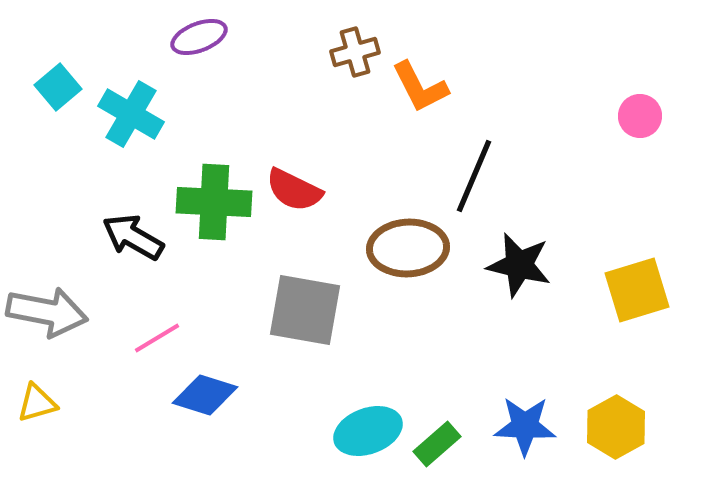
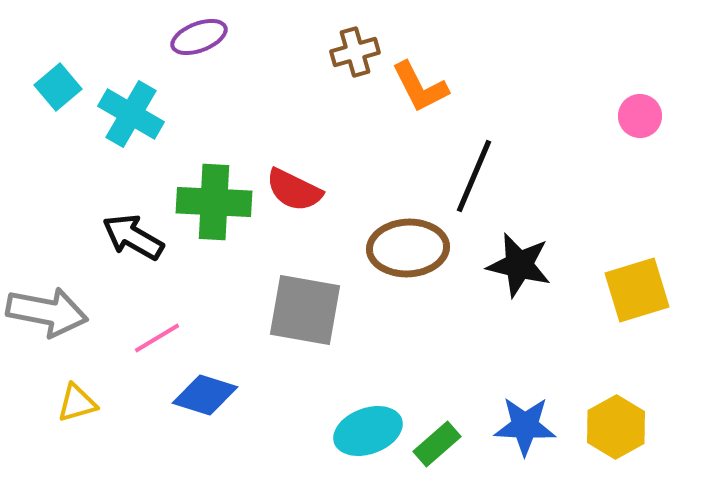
yellow triangle: moved 40 px right
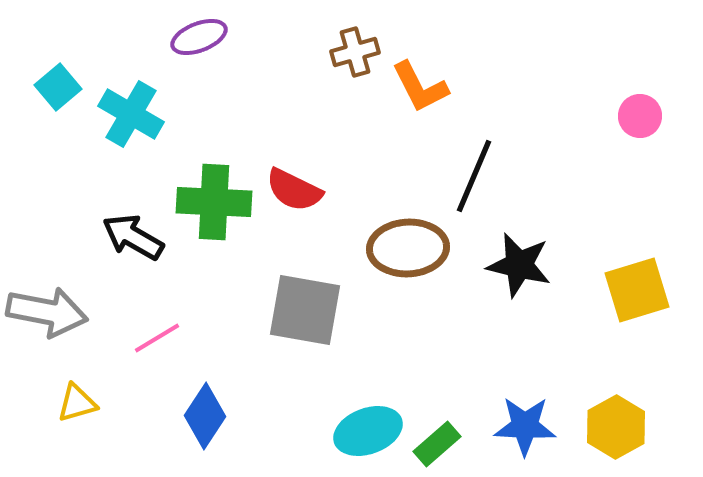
blue diamond: moved 21 px down; rotated 74 degrees counterclockwise
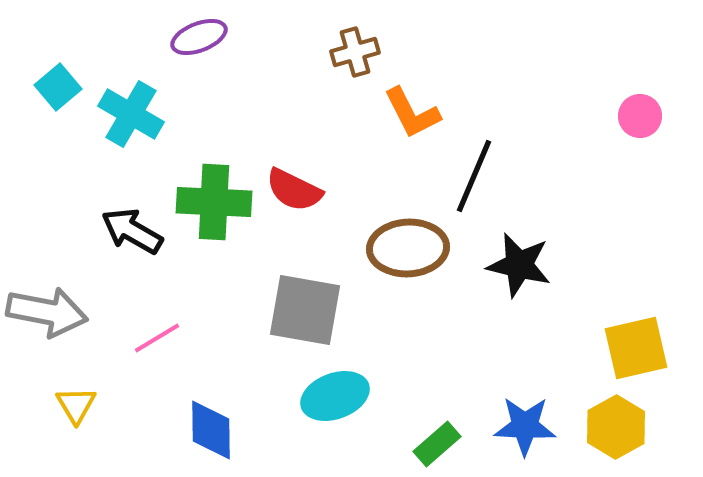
orange L-shape: moved 8 px left, 26 px down
black arrow: moved 1 px left, 6 px up
yellow square: moved 1 px left, 58 px down; rotated 4 degrees clockwise
yellow triangle: moved 1 px left, 2 px down; rotated 45 degrees counterclockwise
blue diamond: moved 6 px right, 14 px down; rotated 34 degrees counterclockwise
cyan ellipse: moved 33 px left, 35 px up
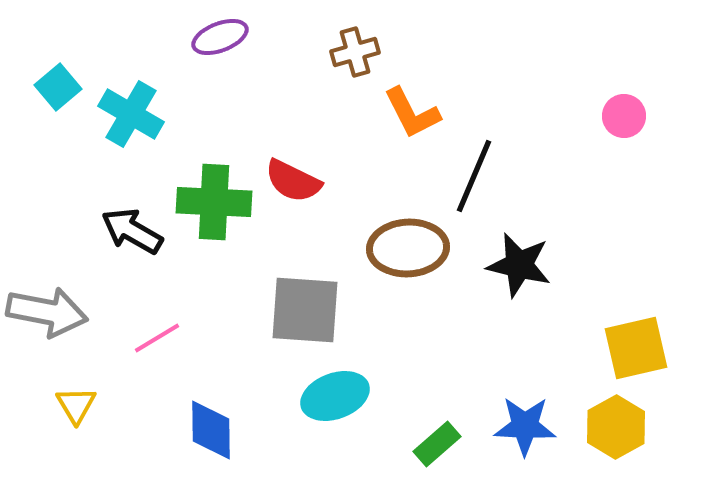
purple ellipse: moved 21 px right
pink circle: moved 16 px left
red semicircle: moved 1 px left, 9 px up
gray square: rotated 6 degrees counterclockwise
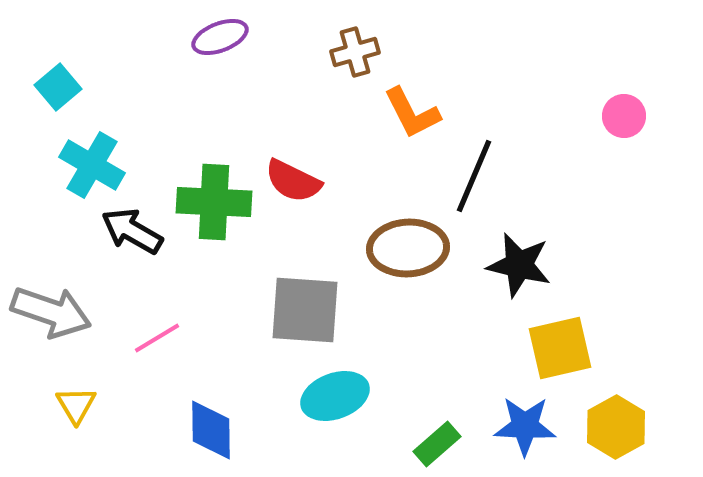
cyan cross: moved 39 px left, 51 px down
gray arrow: moved 4 px right; rotated 8 degrees clockwise
yellow square: moved 76 px left
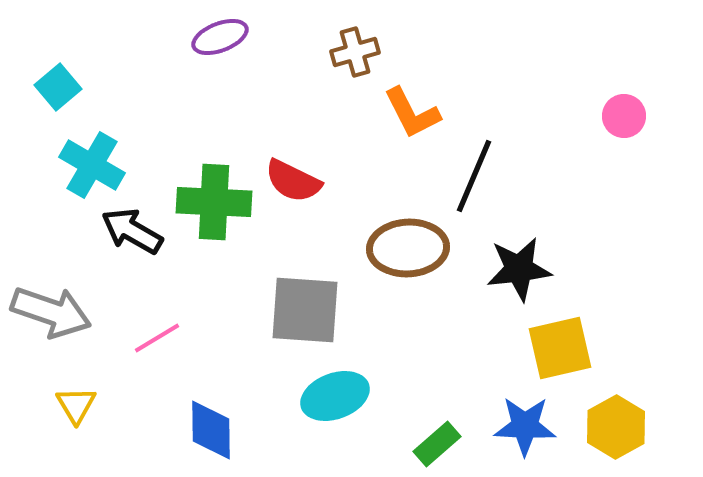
black star: moved 4 px down; rotated 20 degrees counterclockwise
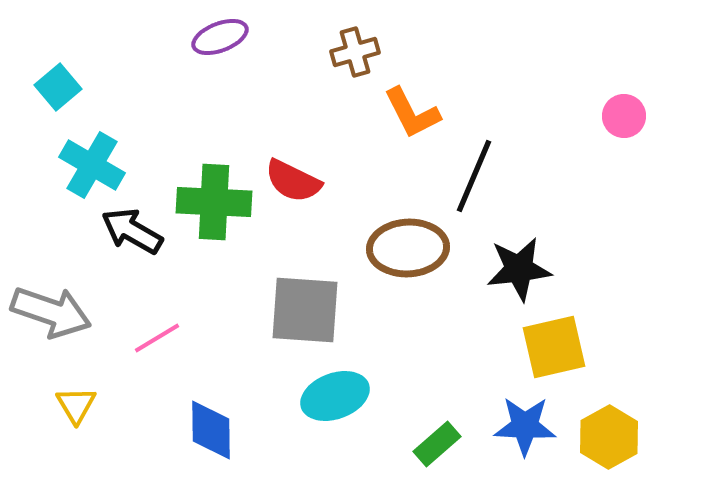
yellow square: moved 6 px left, 1 px up
yellow hexagon: moved 7 px left, 10 px down
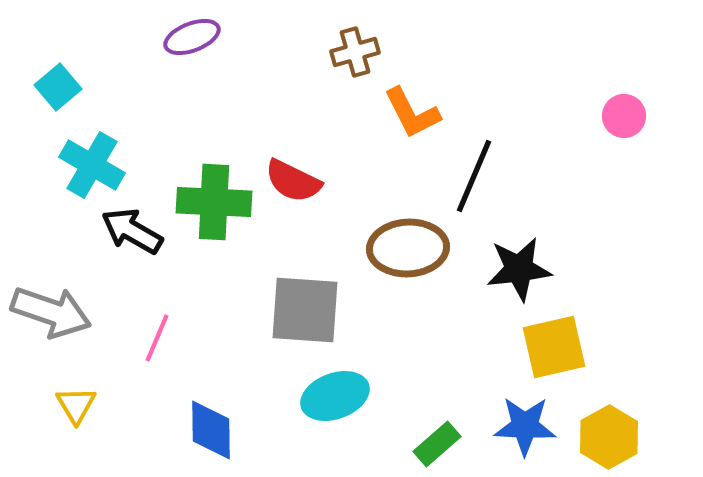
purple ellipse: moved 28 px left
pink line: rotated 36 degrees counterclockwise
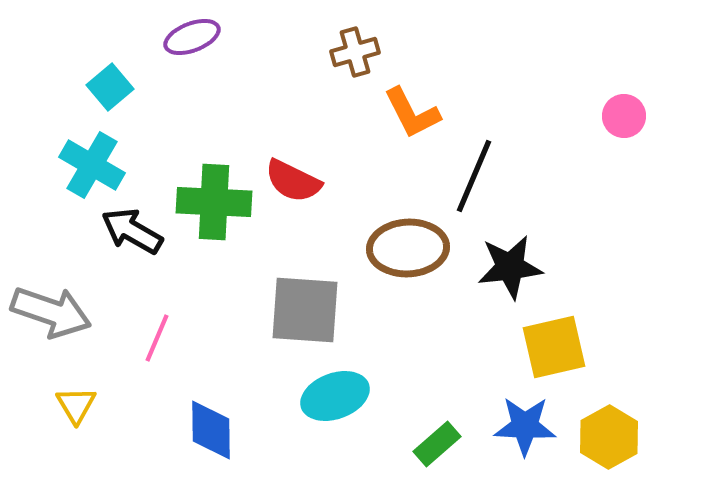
cyan square: moved 52 px right
black star: moved 9 px left, 2 px up
